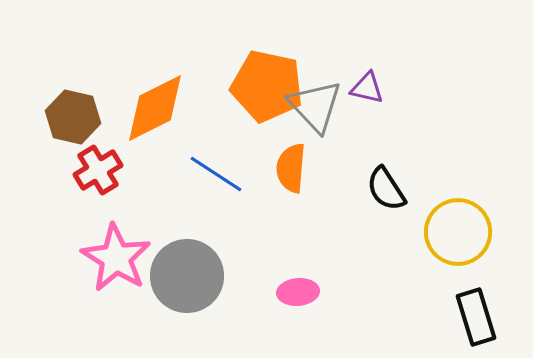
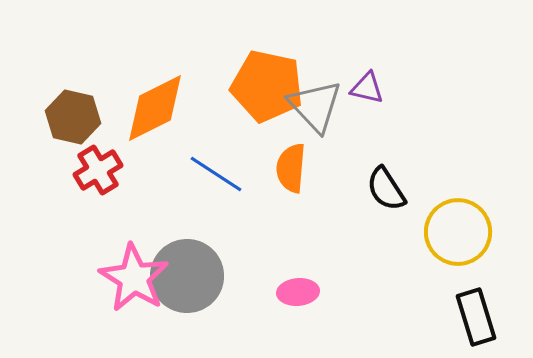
pink star: moved 18 px right, 20 px down
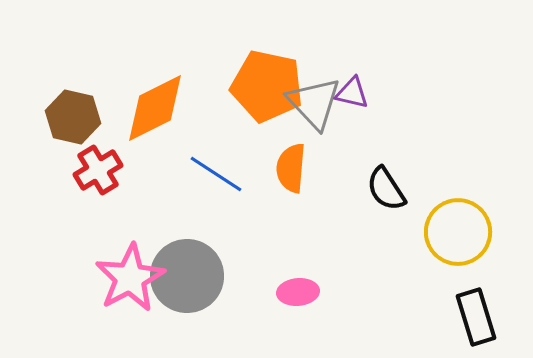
purple triangle: moved 15 px left, 5 px down
gray triangle: moved 1 px left, 3 px up
pink star: moved 4 px left; rotated 12 degrees clockwise
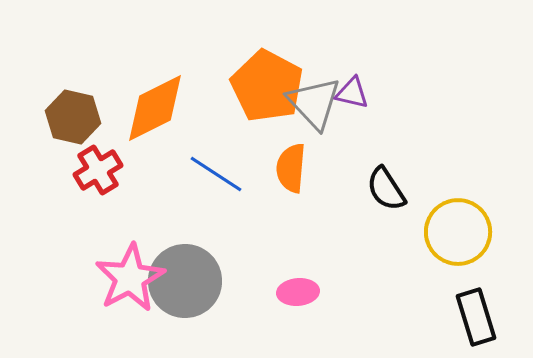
orange pentagon: rotated 16 degrees clockwise
gray circle: moved 2 px left, 5 px down
